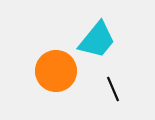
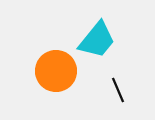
black line: moved 5 px right, 1 px down
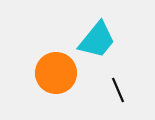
orange circle: moved 2 px down
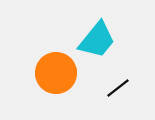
black line: moved 2 px up; rotated 75 degrees clockwise
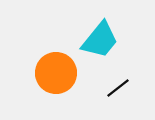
cyan trapezoid: moved 3 px right
